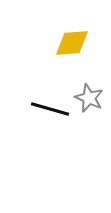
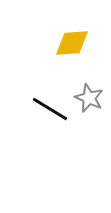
black line: rotated 15 degrees clockwise
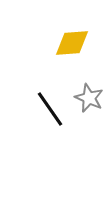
black line: rotated 24 degrees clockwise
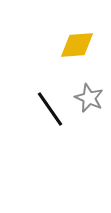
yellow diamond: moved 5 px right, 2 px down
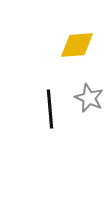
black line: rotated 30 degrees clockwise
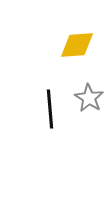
gray star: rotated 8 degrees clockwise
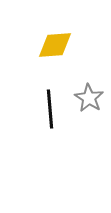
yellow diamond: moved 22 px left
